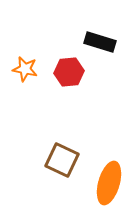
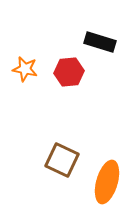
orange ellipse: moved 2 px left, 1 px up
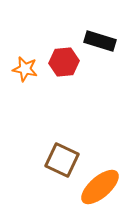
black rectangle: moved 1 px up
red hexagon: moved 5 px left, 10 px up
orange ellipse: moved 7 px left, 5 px down; rotated 33 degrees clockwise
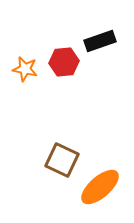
black rectangle: rotated 36 degrees counterclockwise
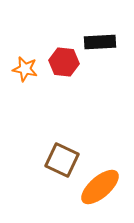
black rectangle: moved 1 px down; rotated 16 degrees clockwise
red hexagon: rotated 12 degrees clockwise
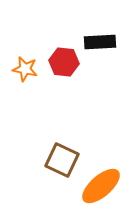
orange ellipse: moved 1 px right, 1 px up
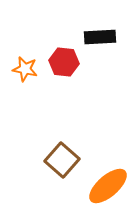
black rectangle: moved 5 px up
brown square: rotated 16 degrees clockwise
orange ellipse: moved 7 px right
